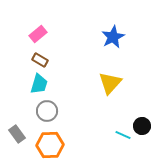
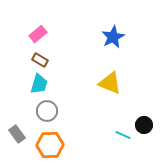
yellow triangle: rotated 50 degrees counterclockwise
black circle: moved 2 px right, 1 px up
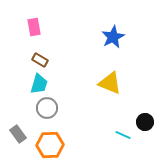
pink rectangle: moved 4 px left, 7 px up; rotated 60 degrees counterclockwise
gray circle: moved 3 px up
black circle: moved 1 px right, 3 px up
gray rectangle: moved 1 px right
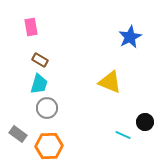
pink rectangle: moved 3 px left
blue star: moved 17 px right
yellow triangle: moved 1 px up
gray rectangle: rotated 18 degrees counterclockwise
orange hexagon: moved 1 px left, 1 px down
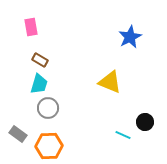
gray circle: moved 1 px right
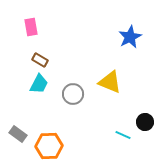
cyan trapezoid: rotated 10 degrees clockwise
gray circle: moved 25 px right, 14 px up
